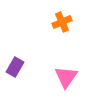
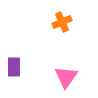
purple rectangle: moved 1 px left; rotated 30 degrees counterclockwise
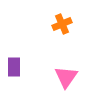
orange cross: moved 2 px down
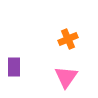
orange cross: moved 6 px right, 15 px down
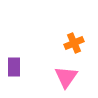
orange cross: moved 6 px right, 4 px down
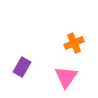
purple rectangle: moved 8 px right; rotated 30 degrees clockwise
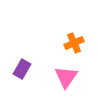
purple rectangle: moved 2 px down
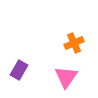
purple rectangle: moved 3 px left, 1 px down
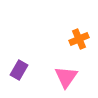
orange cross: moved 5 px right, 4 px up
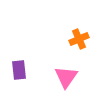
purple rectangle: rotated 36 degrees counterclockwise
